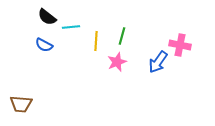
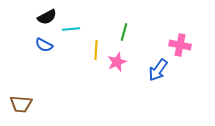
black semicircle: rotated 66 degrees counterclockwise
cyan line: moved 2 px down
green line: moved 2 px right, 4 px up
yellow line: moved 9 px down
blue arrow: moved 8 px down
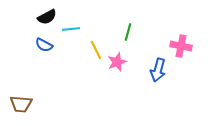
green line: moved 4 px right
pink cross: moved 1 px right, 1 px down
yellow line: rotated 30 degrees counterclockwise
blue arrow: rotated 20 degrees counterclockwise
